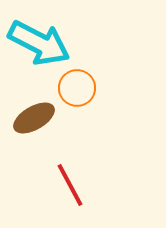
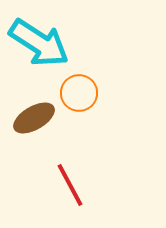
cyan arrow: rotated 6 degrees clockwise
orange circle: moved 2 px right, 5 px down
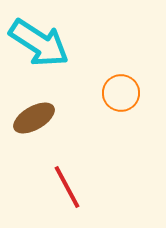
orange circle: moved 42 px right
red line: moved 3 px left, 2 px down
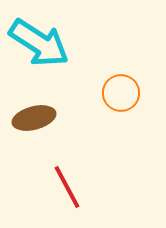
brown ellipse: rotated 15 degrees clockwise
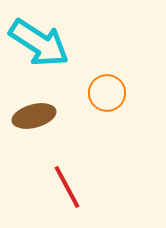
orange circle: moved 14 px left
brown ellipse: moved 2 px up
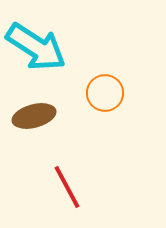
cyan arrow: moved 3 px left, 4 px down
orange circle: moved 2 px left
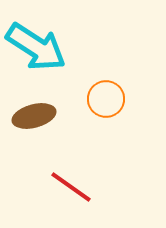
orange circle: moved 1 px right, 6 px down
red line: moved 4 px right; rotated 27 degrees counterclockwise
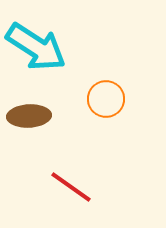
brown ellipse: moved 5 px left; rotated 12 degrees clockwise
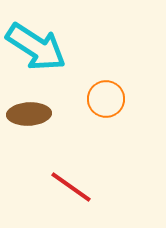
brown ellipse: moved 2 px up
